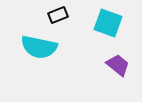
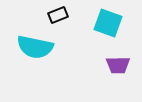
cyan semicircle: moved 4 px left
purple trapezoid: rotated 140 degrees clockwise
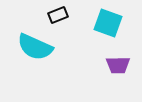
cyan semicircle: rotated 12 degrees clockwise
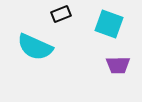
black rectangle: moved 3 px right, 1 px up
cyan square: moved 1 px right, 1 px down
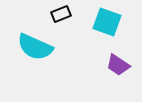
cyan square: moved 2 px left, 2 px up
purple trapezoid: rotated 35 degrees clockwise
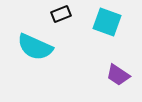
purple trapezoid: moved 10 px down
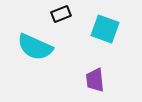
cyan square: moved 2 px left, 7 px down
purple trapezoid: moved 23 px left, 5 px down; rotated 50 degrees clockwise
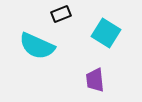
cyan square: moved 1 px right, 4 px down; rotated 12 degrees clockwise
cyan semicircle: moved 2 px right, 1 px up
